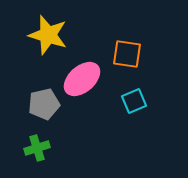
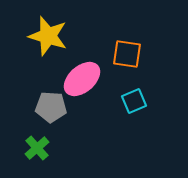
yellow star: moved 1 px down
gray pentagon: moved 7 px right, 3 px down; rotated 16 degrees clockwise
green cross: rotated 25 degrees counterclockwise
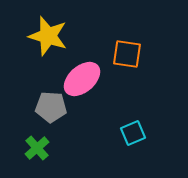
cyan square: moved 1 px left, 32 px down
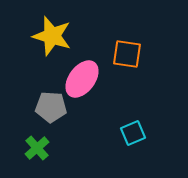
yellow star: moved 4 px right
pink ellipse: rotated 12 degrees counterclockwise
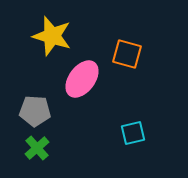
orange square: rotated 8 degrees clockwise
gray pentagon: moved 16 px left, 4 px down
cyan square: rotated 10 degrees clockwise
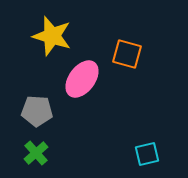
gray pentagon: moved 2 px right
cyan square: moved 14 px right, 21 px down
green cross: moved 1 px left, 5 px down
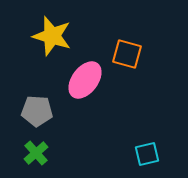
pink ellipse: moved 3 px right, 1 px down
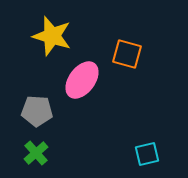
pink ellipse: moved 3 px left
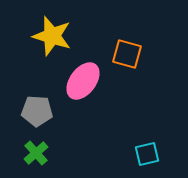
pink ellipse: moved 1 px right, 1 px down
